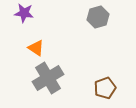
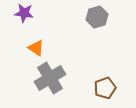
gray hexagon: moved 1 px left
gray cross: moved 2 px right
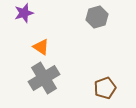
purple star: rotated 24 degrees counterclockwise
orange triangle: moved 5 px right, 1 px up
gray cross: moved 6 px left
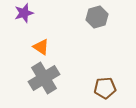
brown pentagon: rotated 15 degrees clockwise
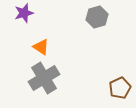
brown pentagon: moved 15 px right; rotated 20 degrees counterclockwise
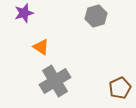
gray hexagon: moved 1 px left, 1 px up
gray cross: moved 11 px right, 3 px down
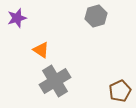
purple star: moved 7 px left, 5 px down
orange triangle: moved 3 px down
brown pentagon: moved 3 px down
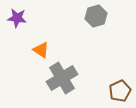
purple star: rotated 24 degrees clockwise
gray cross: moved 7 px right, 3 px up
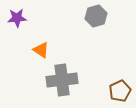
purple star: rotated 12 degrees counterclockwise
gray cross: moved 2 px down; rotated 24 degrees clockwise
